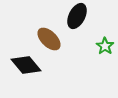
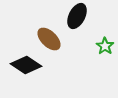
black diamond: rotated 16 degrees counterclockwise
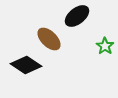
black ellipse: rotated 25 degrees clockwise
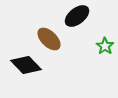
black diamond: rotated 12 degrees clockwise
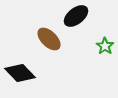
black ellipse: moved 1 px left
black diamond: moved 6 px left, 8 px down
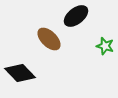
green star: rotated 18 degrees counterclockwise
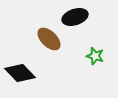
black ellipse: moved 1 px left, 1 px down; rotated 20 degrees clockwise
green star: moved 10 px left, 10 px down
